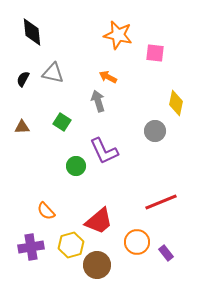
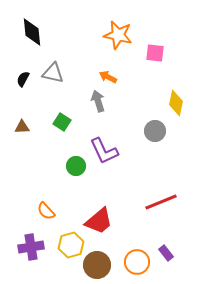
orange circle: moved 20 px down
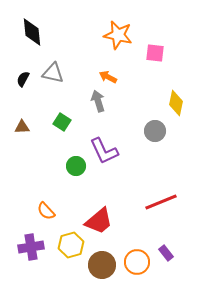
brown circle: moved 5 px right
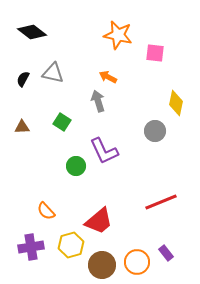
black diamond: rotated 48 degrees counterclockwise
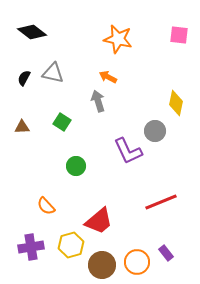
orange star: moved 4 px down
pink square: moved 24 px right, 18 px up
black semicircle: moved 1 px right, 1 px up
purple L-shape: moved 24 px right
orange semicircle: moved 5 px up
